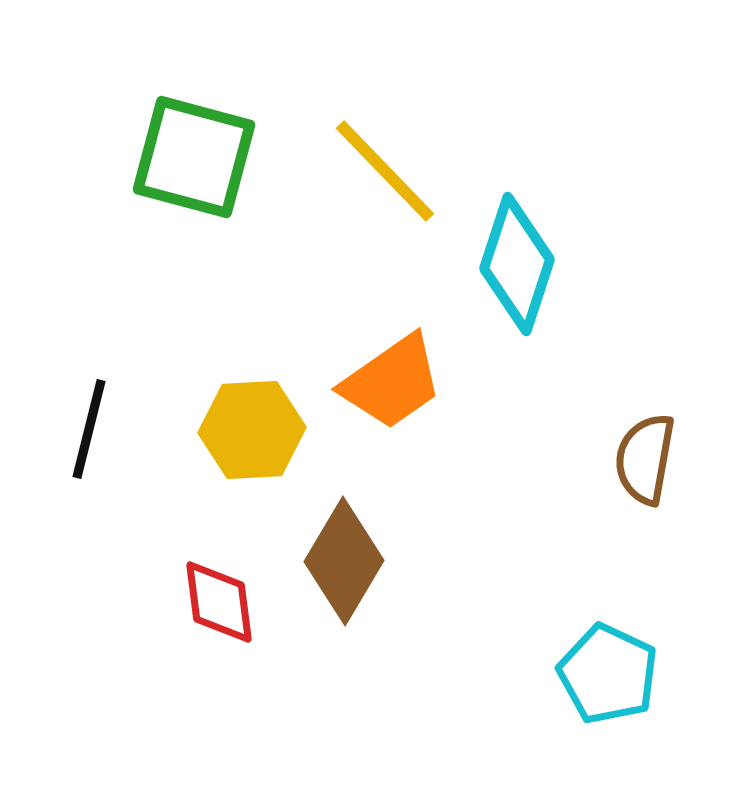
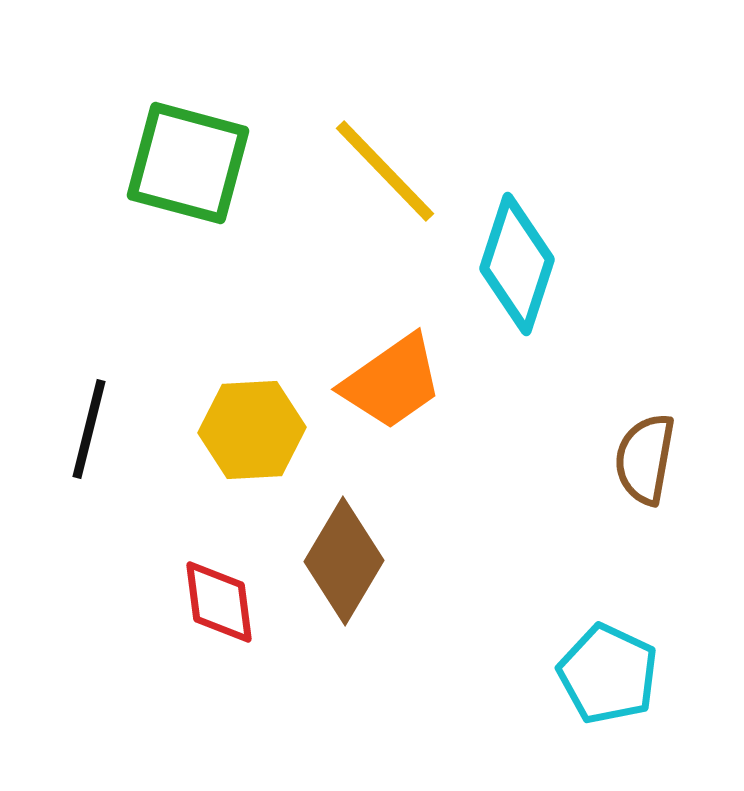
green square: moved 6 px left, 6 px down
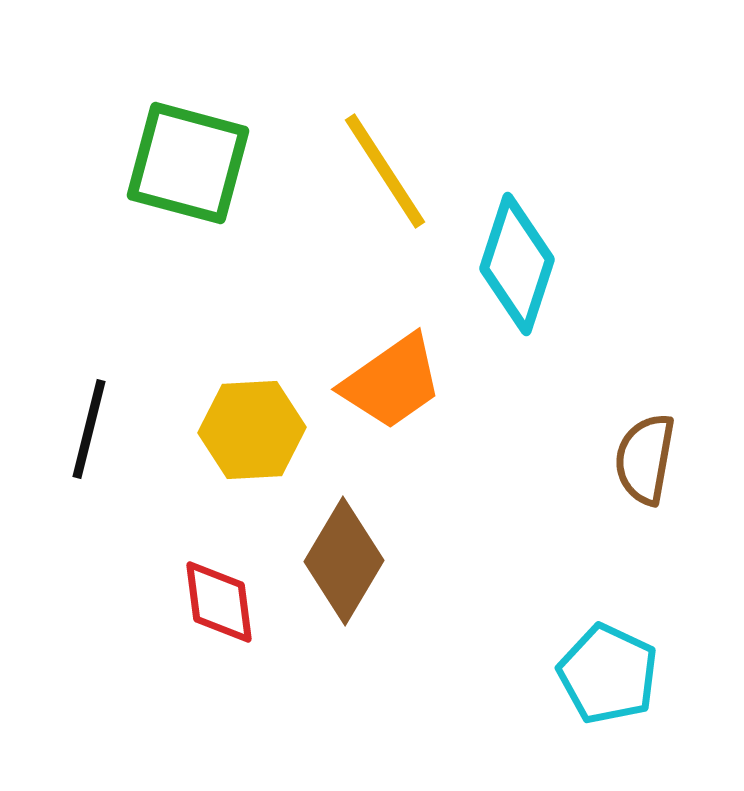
yellow line: rotated 11 degrees clockwise
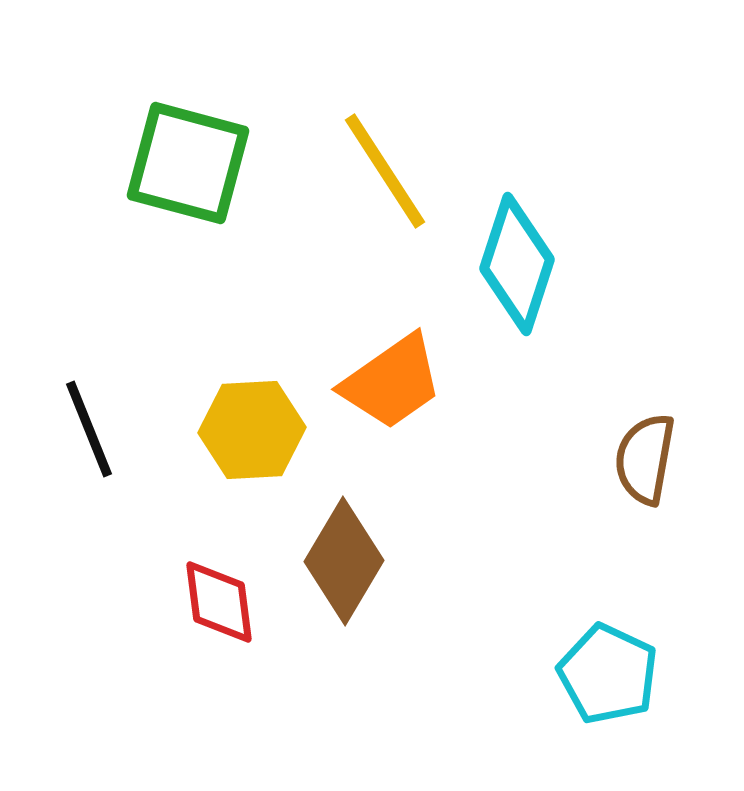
black line: rotated 36 degrees counterclockwise
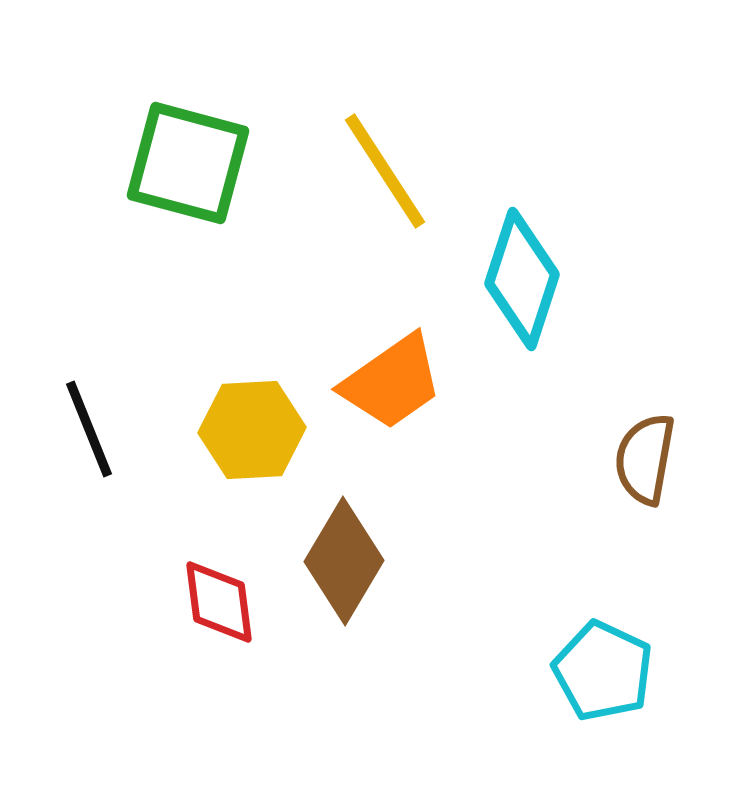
cyan diamond: moved 5 px right, 15 px down
cyan pentagon: moved 5 px left, 3 px up
